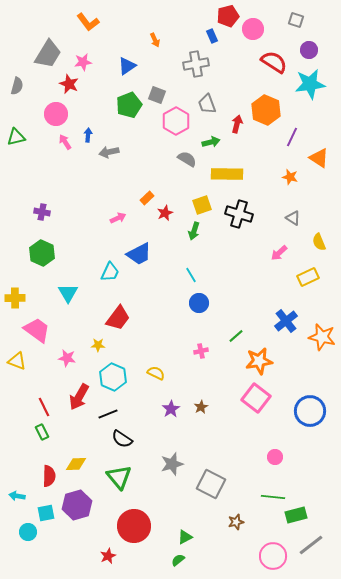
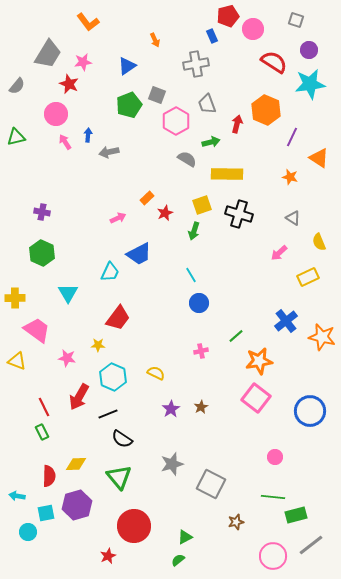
gray semicircle at (17, 86): rotated 24 degrees clockwise
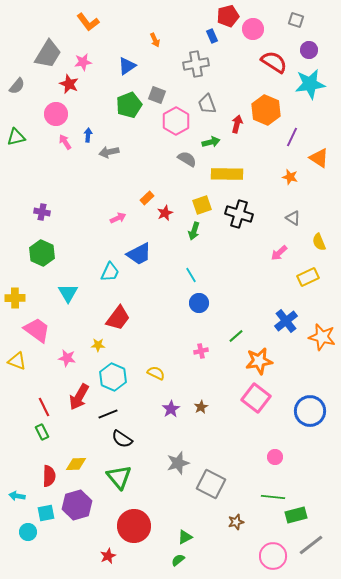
gray star at (172, 464): moved 6 px right, 1 px up
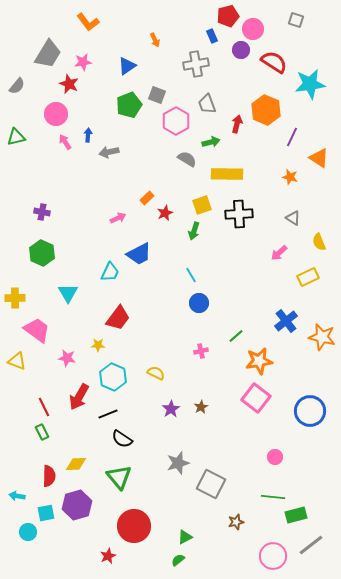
purple circle at (309, 50): moved 68 px left
black cross at (239, 214): rotated 20 degrees counterclockwise
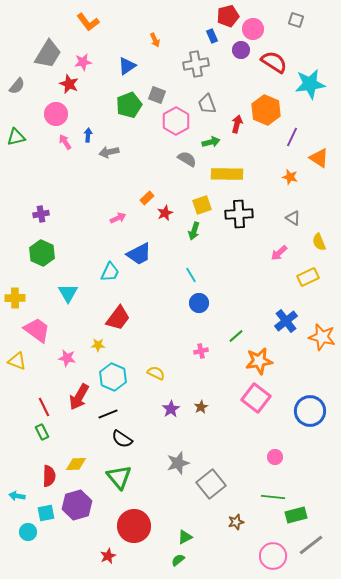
purple cross at (42, 212): moved 1 px left, 2 px down; rotated 21 degrees counterclockwise
gray square at (211, 484): rotated 24 degrees clockwise
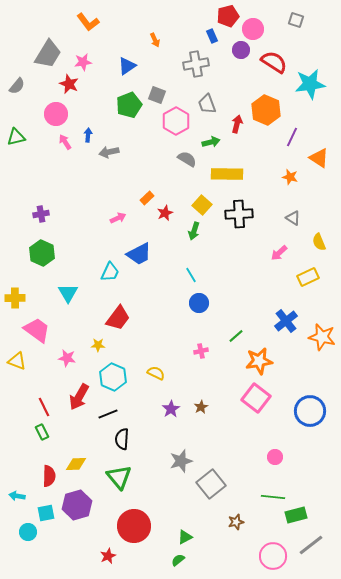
yellow square at (202, 205): rotated 30 degrees counterclockwise
black semicircle at (122, 439): rotated 60 degrees clockwise
gray star at (178, 463): moved 3 px right, 2 px up
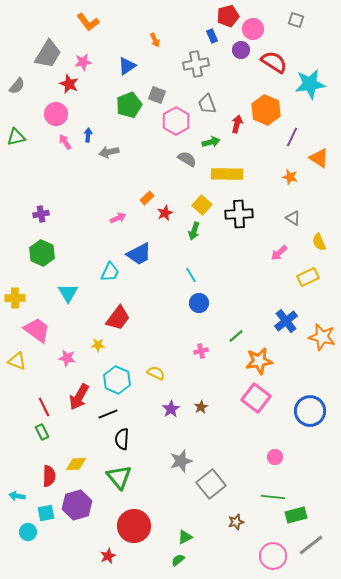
cyan hexagon at (113, 377): moved 4 px right, 3 px down
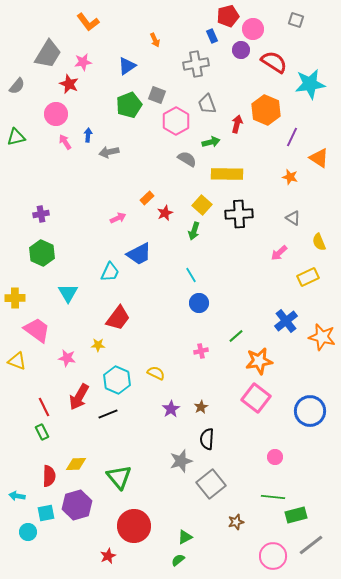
black semicircle at (122, 439): moved 85 px right
